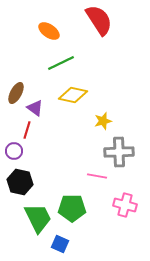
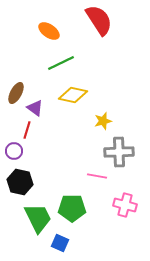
blue square: moved 1 px up
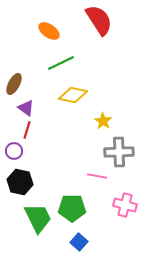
brown ellipse: moved 2 px left, 9 px up
purple triangle: moved 9 px left
yellow star: rotated 24 degrees counterclockwise
blue square: moved 19 px right, 1 px up; rotated 18 degrees clockwise
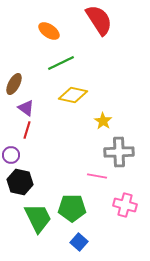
purple circle: moved 3 px left, 4 px down
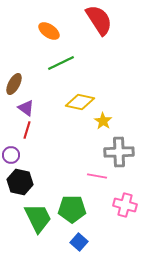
yellow diamond: moved 7 px right, 7 px down
green pentagon: moved 1 px down
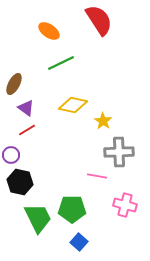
yellow diamond: moved 7 px left, 3 px down
red line: rotated 42 degrees clockwise
